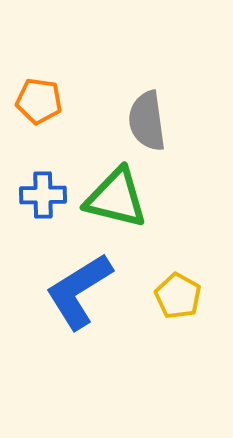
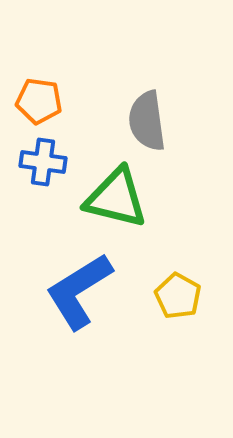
blue cross: moved 33 px up; rotated 9 degrees clockwise
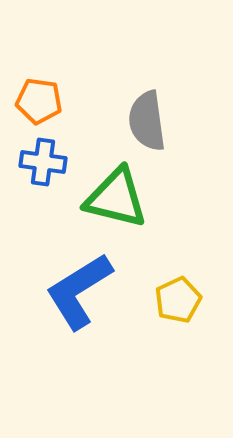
yellow pentagon: moved 4 px down; rotated 18 degrees clockwise
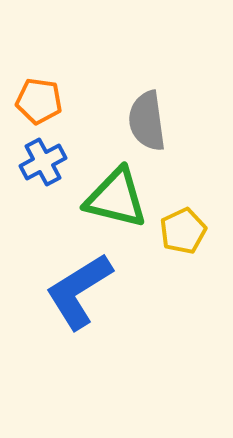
blue cross: rotated 36 degrees counterclockwise
yellow pentagon: moved 5 px right, 69 px up
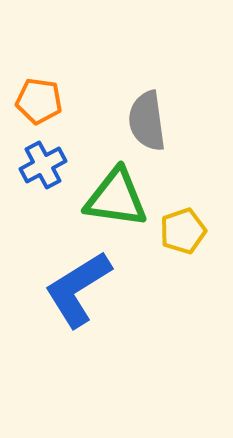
blue cross: moved 3 px down
green triangle: rotated 6 degrees counterclockwise
yellow pentagon: rotated 6 degrees clockwise
blue L-shape: moved 1 px left, 2 px up
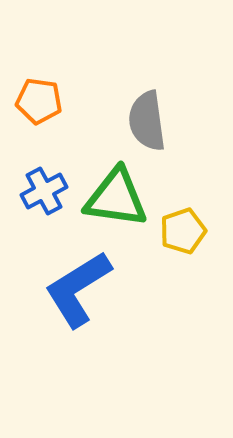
blue cross: moved 1 px right, 26 px down
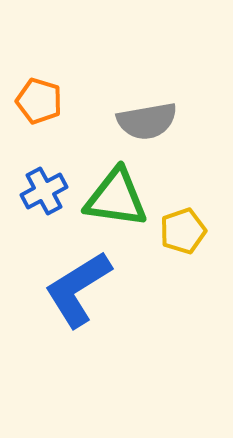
orange pentagon: rotated 9 degrees clockwise
gray semicircle: rotated 92 degrees counterclockwise
